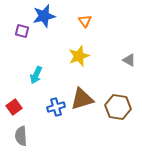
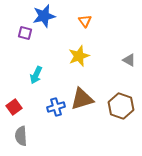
purple square: moved 3 px right, 2 px down
brown hexagon: moved 3 px right, 1 px up; rotated 10 degrees clockwise
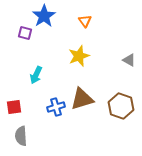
blue star: rotated 20 degrees counterclockwise
red square: rotated 28 degrees clockwise
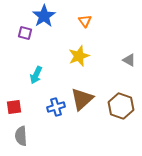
brown triangle: rotated 25 degrees counterclockwise
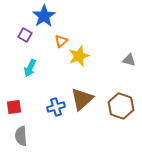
orange triangle: moved 24 px left, 20 px down; rotated 24 degrees clockwise
purple square: moved 2 px down; rotated 16 degrees clockwise
gray triangle: rotated 16 degrees counterclockwise
cyan arrow: moved 6 px left, 7 px up
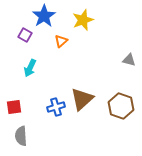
yellow star: moved 4 px right, 36 px up
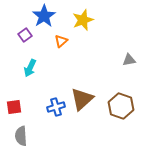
purple square: rotated 24 degrees clockwise
gray triangle: rotated 24 degrees counterclockwise
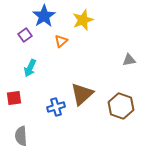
brown triangle: moved 5 px up
red square: moved 9 px up
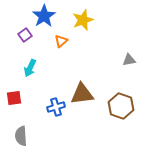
brown triangle: rotated 35 degrees clockwise
